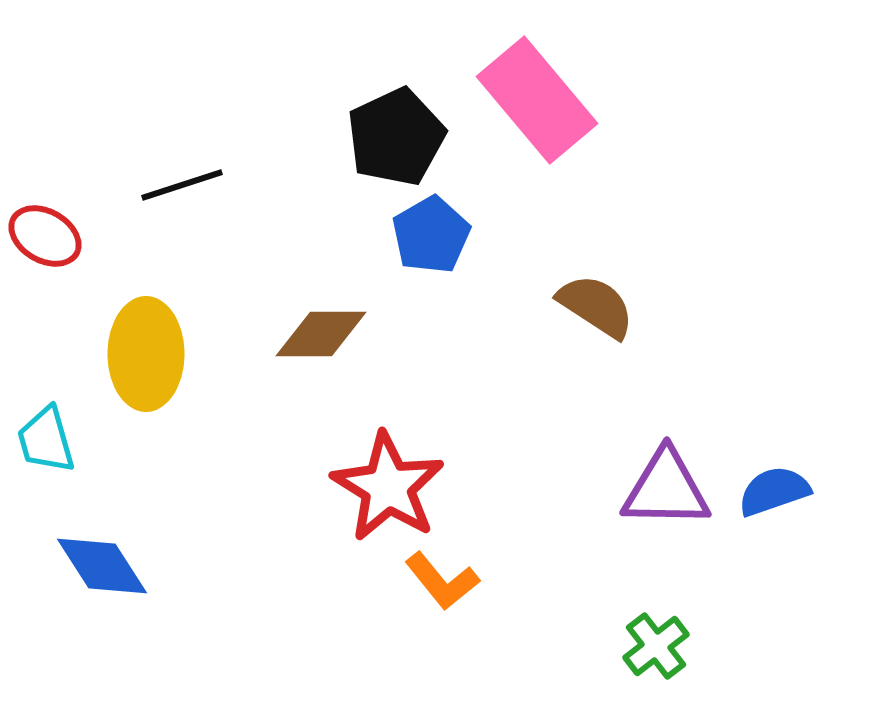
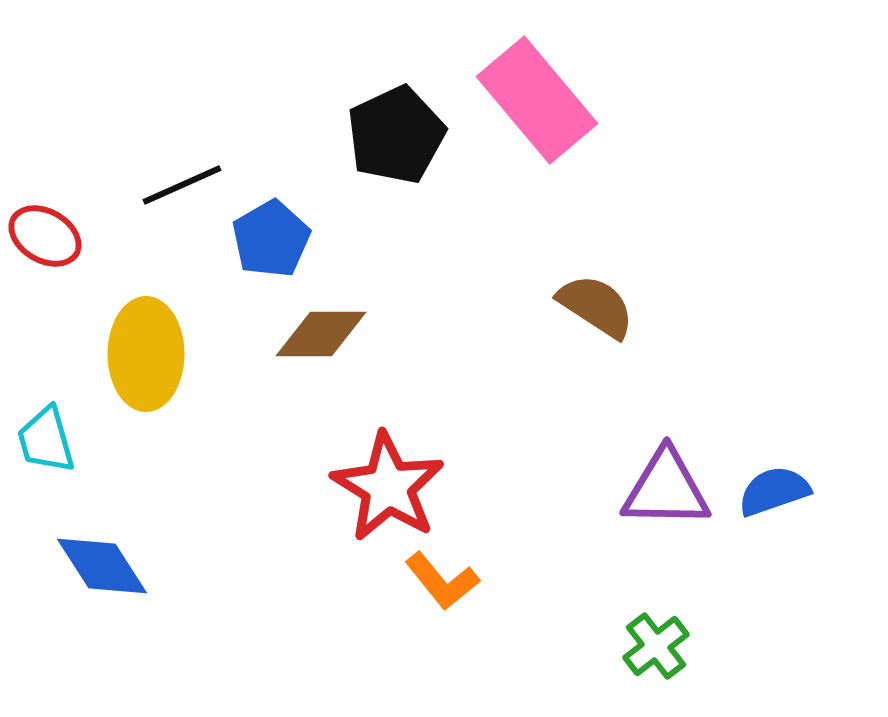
black pentagon: moved 2 px up
black line: rotated 6 degrees counterclockwise
blue pentagon: moved 160 px left, 4 px down
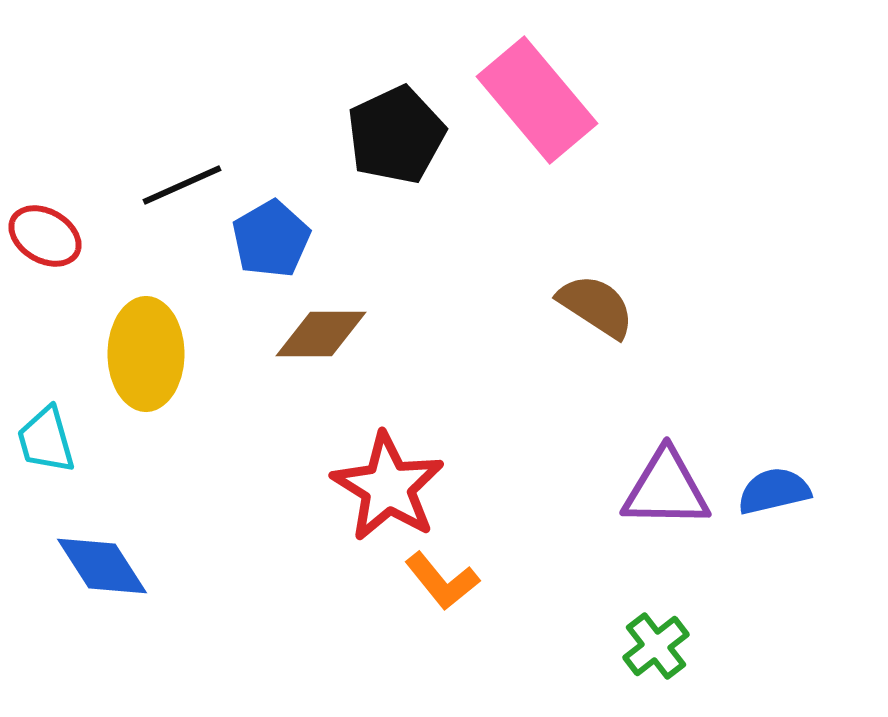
blue semicircle: rotated 6 degrees clockwise
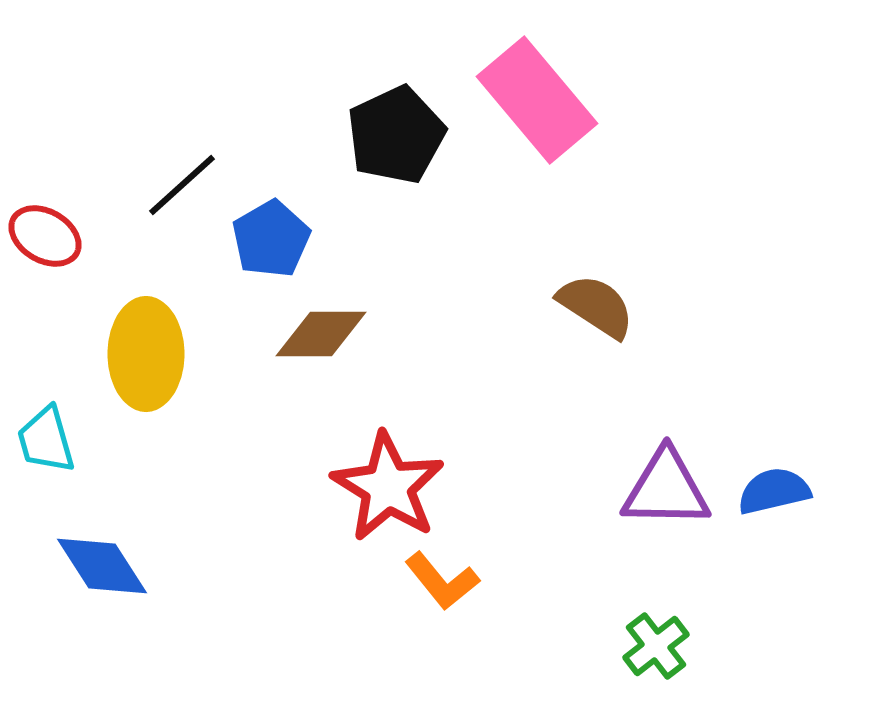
black line: rotated 18 degrees counterclockwise
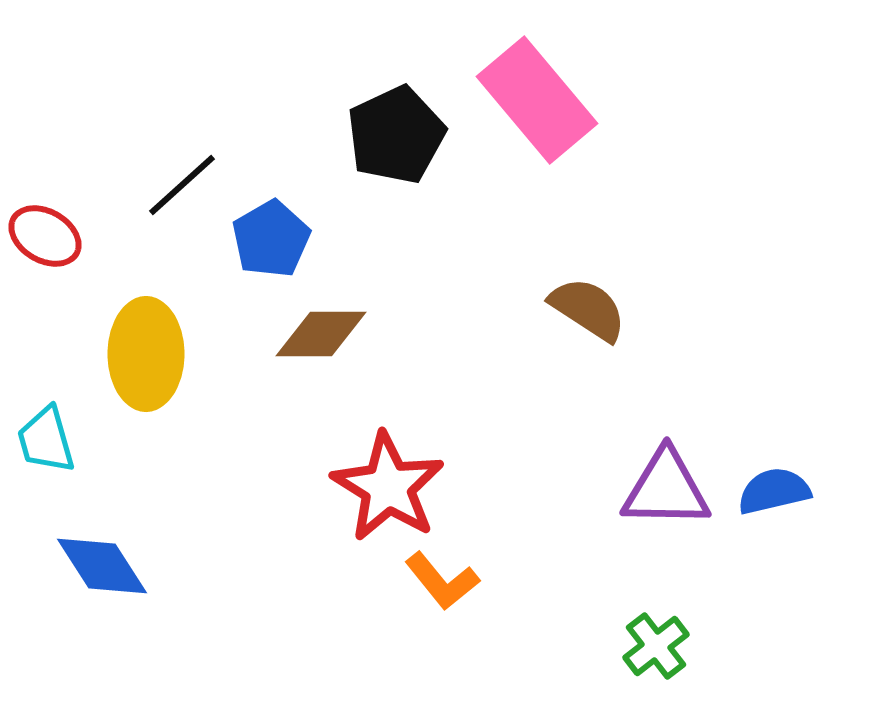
brown semicircle: moved 8 px left, 3 px down
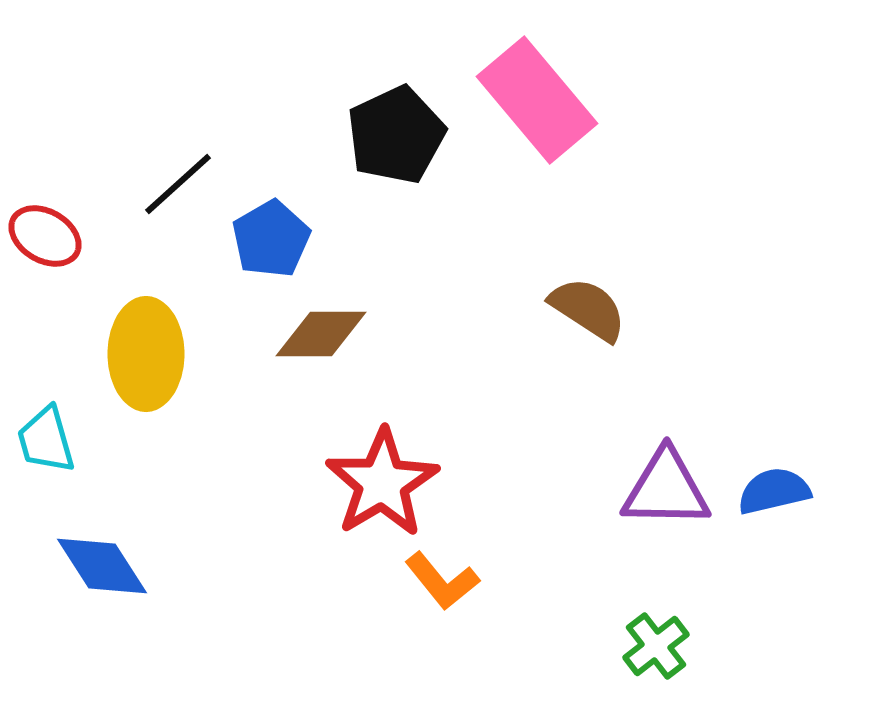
black line: moved 4 px left, 1 px up
red star: moved 6 px left, 4 px up; rotated 9 degrees clockwise
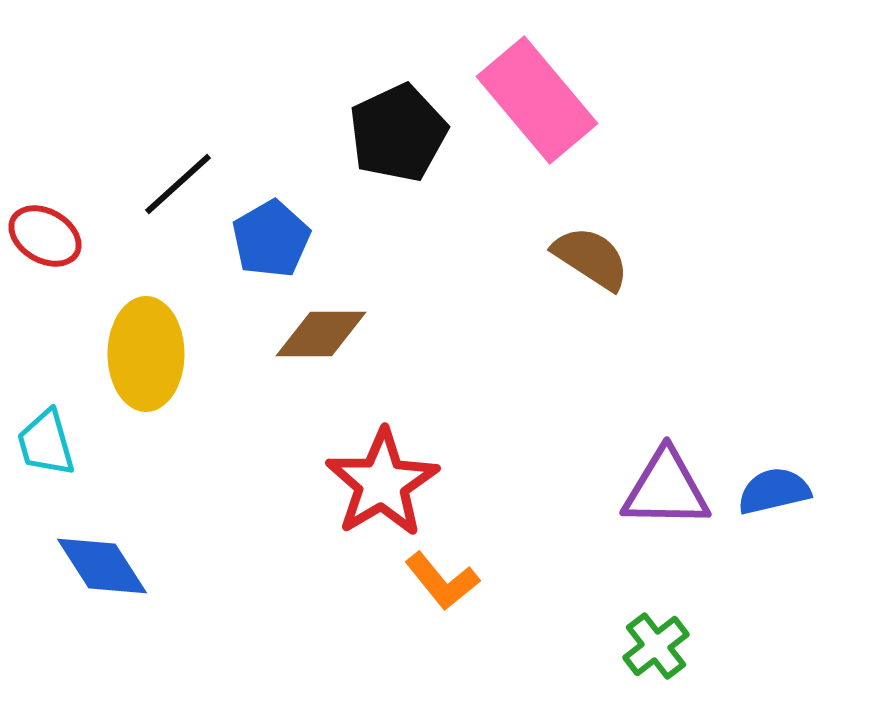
black pentagon: moved 2 px right, 2 px up
brown semicircle: moved 3 px right, 51 px up
cyan trapezoid: moved 3 px down
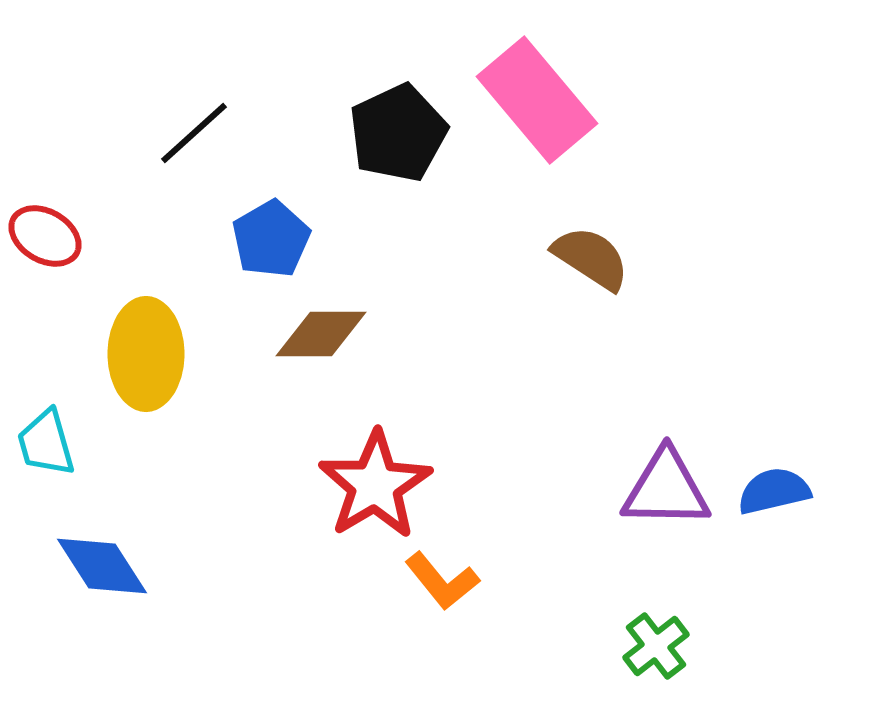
black line: moved 16 px right, 51 px up
red star: moved 7 px left, 2 px down
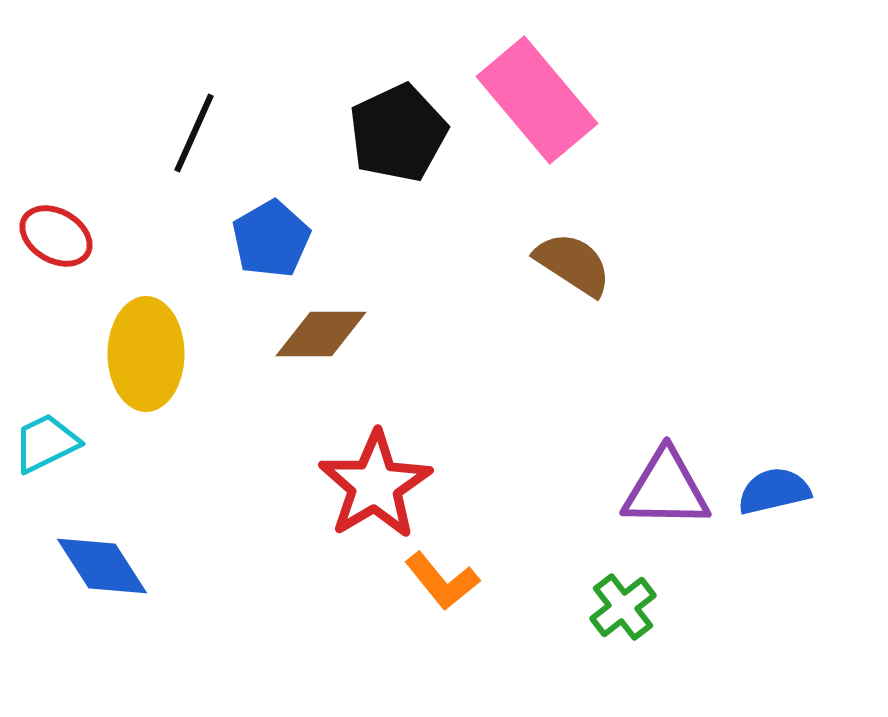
black line: rotated 24 degrees counterclockwise
red ellipse: moved 11 px right
brown semicircle: moved 18 px left, 6 px down
cyan trapezoid: rotated 80 degrees clockwise
green cross: moved 33 px left, 39 px up
